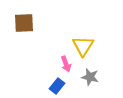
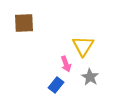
gray star: rotated 18 degrees clockwise
blue rectangle: moved 1 px left, 1 px up
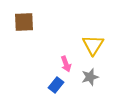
brown square: moved 1 px up
yellow triangle: moved 10 px right, 1 px up
gray star: rotated 24 degrees clockwise
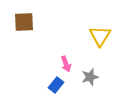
yellow triangle: moved 7 px right, 9 px up
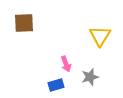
brown square: moved 1 px down
blue rectangle: rotated 35 degrees clockwise
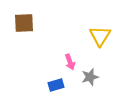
pink arrow: moved 4 px right, 2 px up
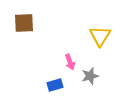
gray star: moved 1 px up
blue rectangle: moved 1 px left
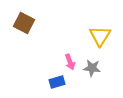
brown square: rotated 30 degrees clockwise
gray star: moved 2 px right, 8 px up; rotated 24 degrees clockwise
blue rectangle: moved 2 px right, 3 px up
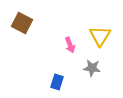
brown square: moved 2 px left
pink arrow: moved 17 px up
blue rectangle: rotated 56 degrees counterclockwise
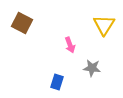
yellow triangle: moved 4 px right, 11 px up
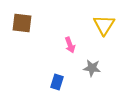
brown square: rotated 20 degrees counterclockwise
